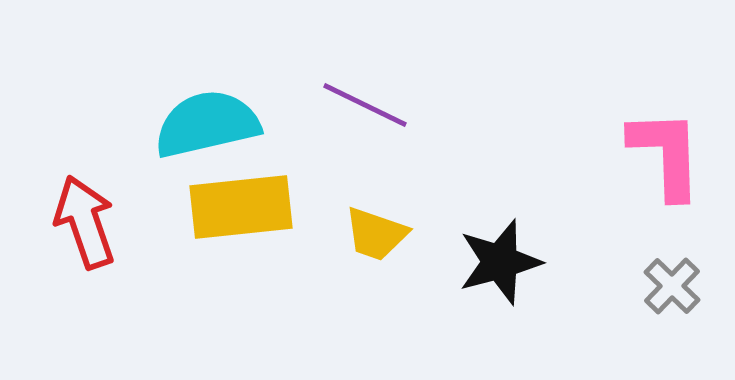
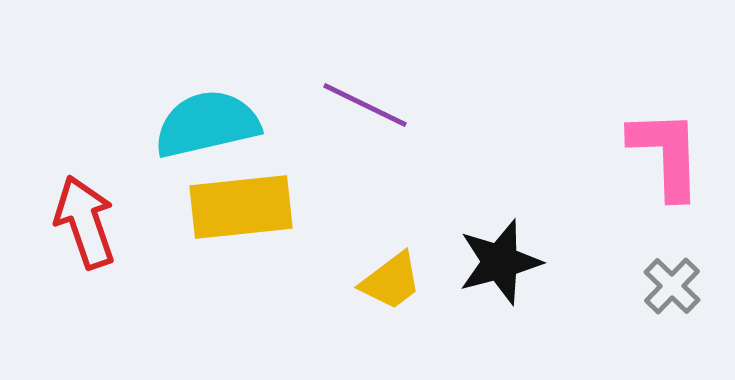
yellow trapezoid: moved 15 px right, 47 px down; rotated 56 degrees counterclockwise
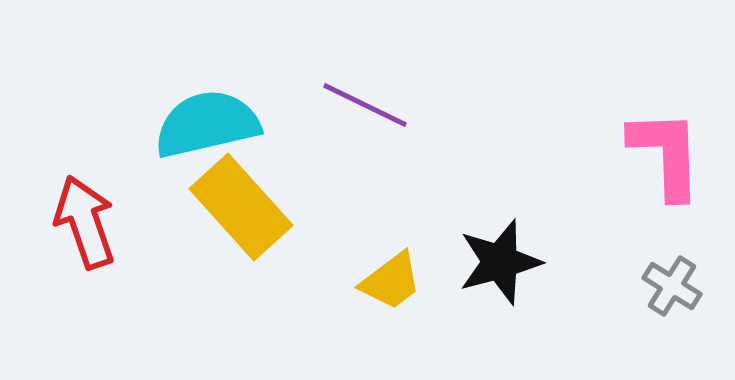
yellow rectangle: rotated 54 degrees clockwise
gray cross: rotated 12 degrees counterclockwise
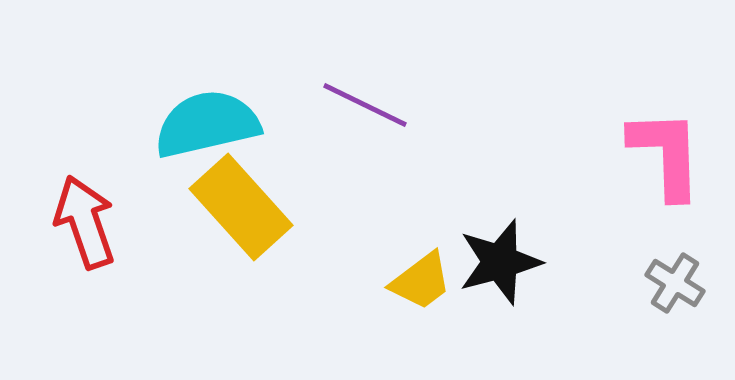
yellow trapezoid: moved 30 px right
gray cross: moved 3 px right, 3 px up
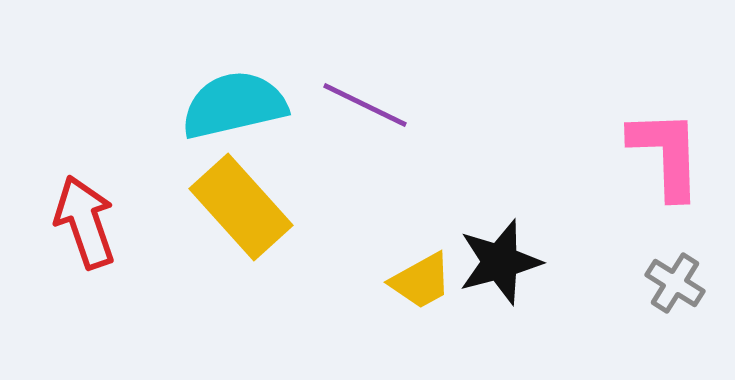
cyan semicircle: moved 27 px right, 19 px up
yellow trapezoid: rotated 8 degrees clockwise
